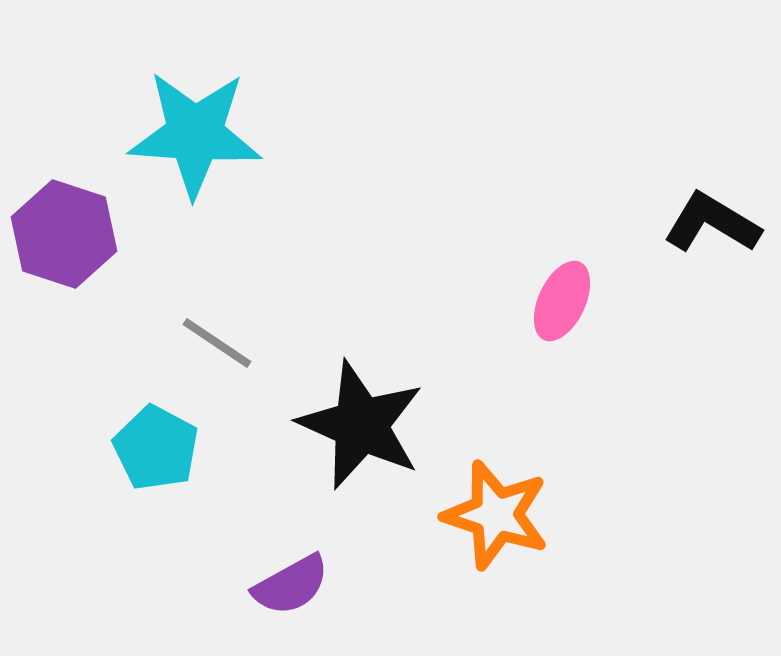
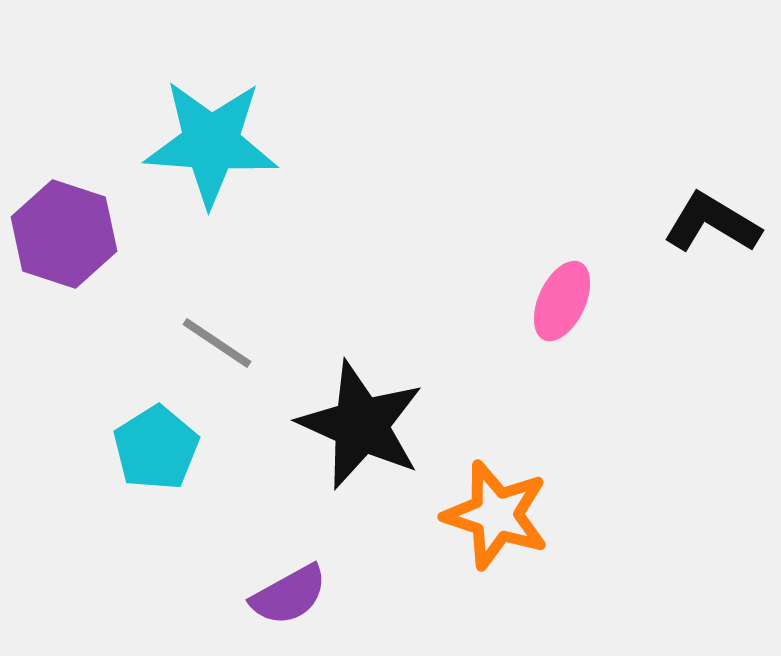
cyan star: moved 16 px right, 9 px down
cyan pentagon: rotated 12 degrees clockwise
purple semicircle: moved 2 px left, 10 px down
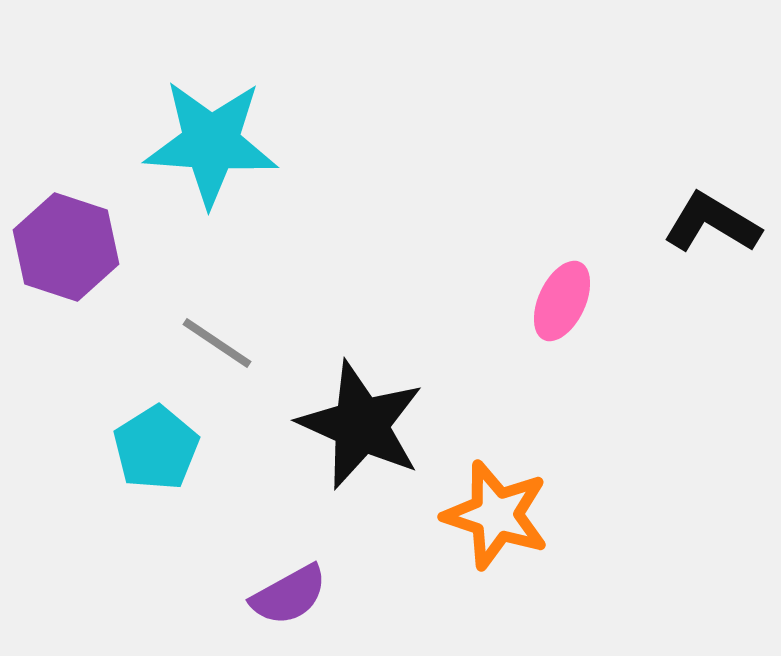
purple hexagon: moved 2 px right, 13 px down
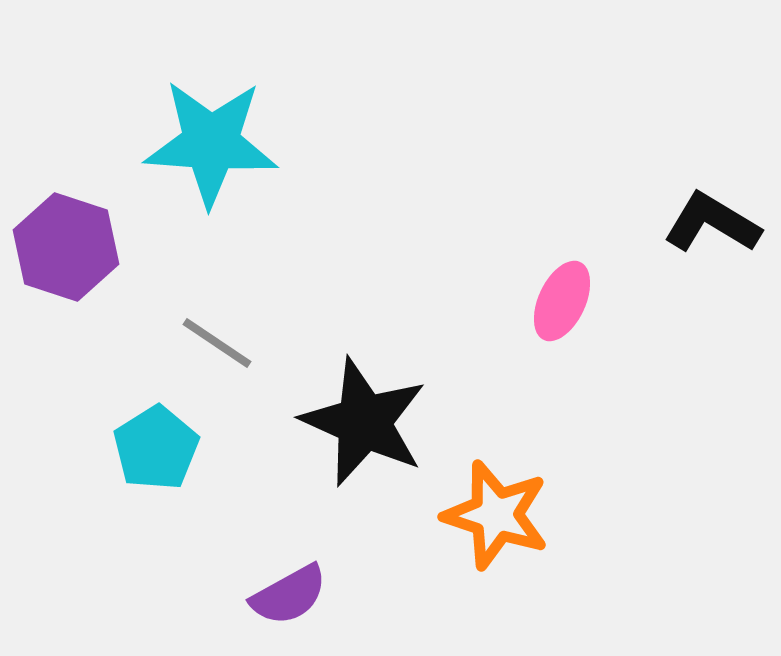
black star: moved 3 px right, 3 px up
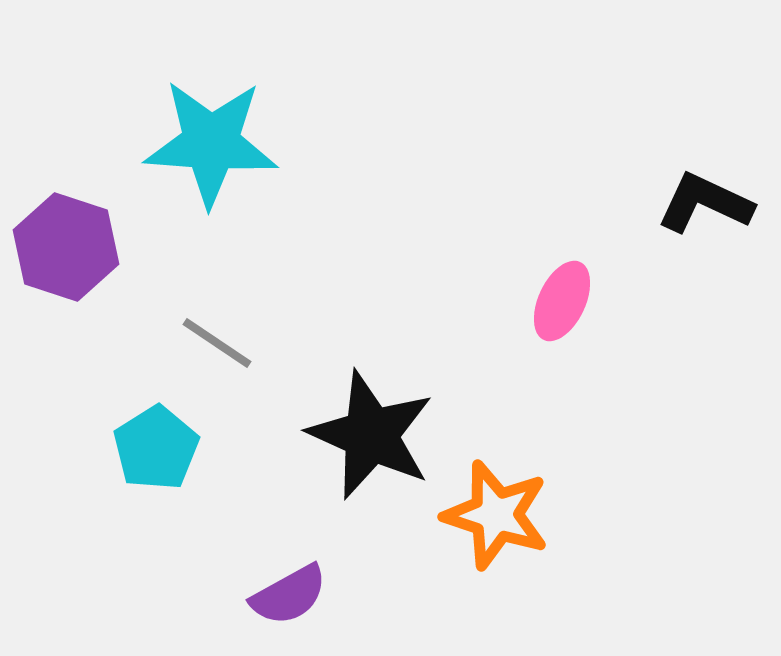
black L-shape: moved 7 px left, 20 px up; rotated 6 degrees counterclockwise
black star: moved 7 px right, 13 px down
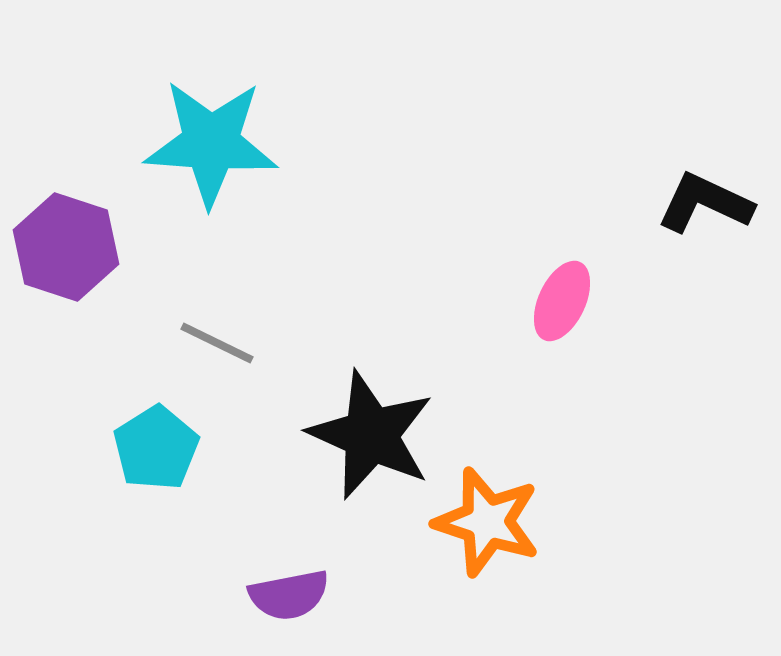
gray line: rotated 8 degrees counterclockwise
orange star: moved 9 px left, 7 px down
purple semicircle: rotated 18 degrees clockwise
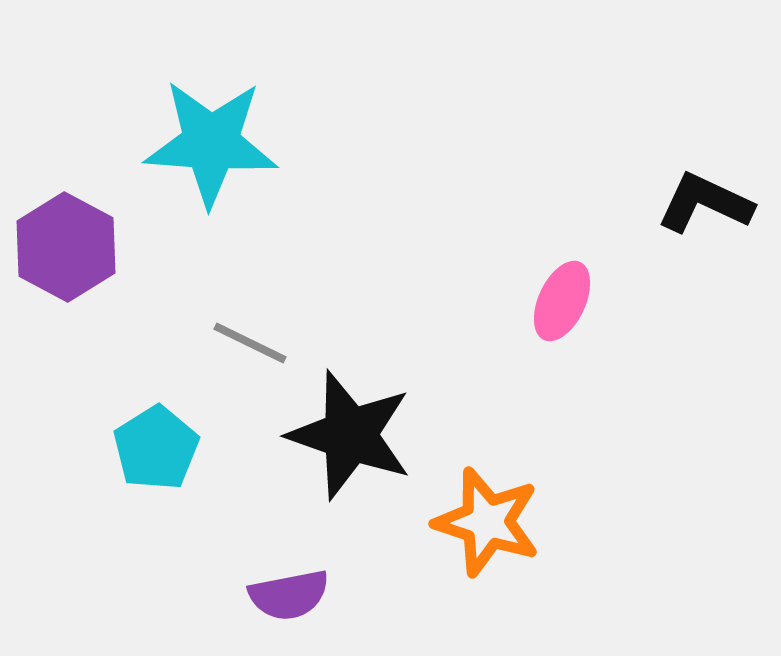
purple hexagon: rotated 10 degrees clockwise
gray line: moved 33 px right
black star: moved 21 px left; rotated 5 degrees counterclockwise
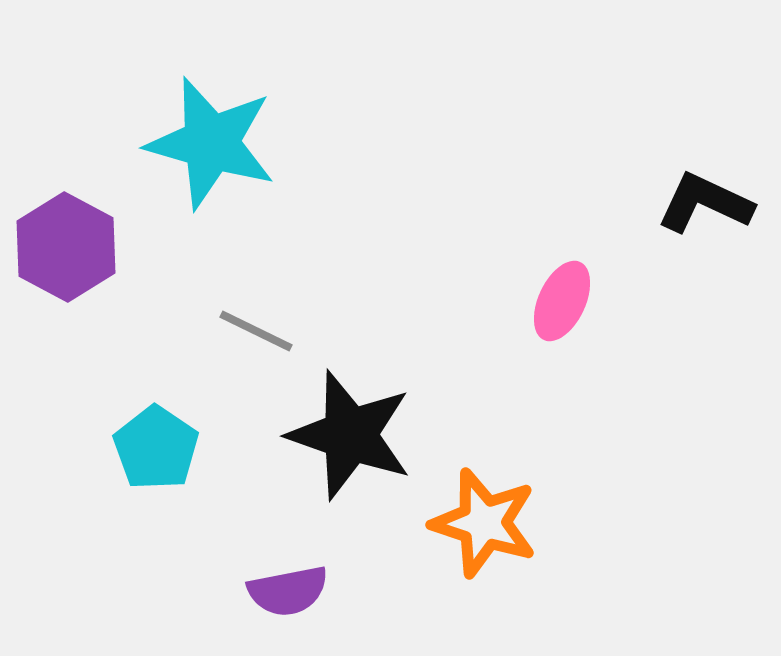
cyan star: rotated 12 degrees clockwise
gray line: moved 6 px right, 12 px up
cyan pentagon: rotated 6 degrees counterclockwise
orange star: moved 3 px left, 1 px down
purple semicircle: moved 1 px left, 4 px up
